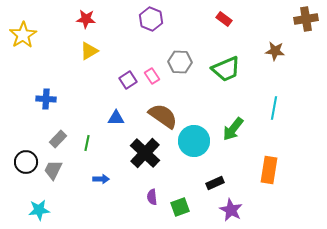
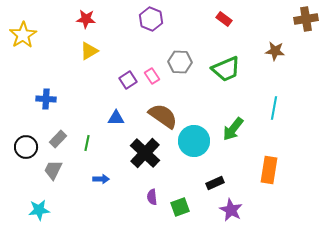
black circle: moved 15 px up
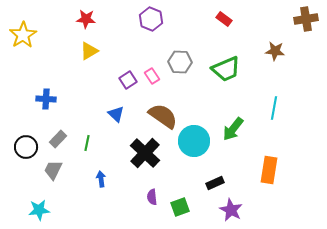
blue triangle: moved 4 px up; rotated 42 degrees clockwise
blue arrow: rotated 98 degrees counterclockwise
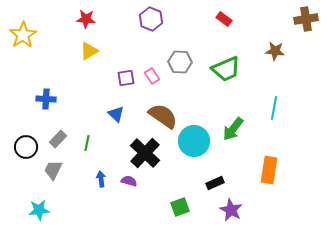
purple square: moved 2 px left, 2 px up; rotated 24 degrees clockwise
purple semicircle: moved 23 px left, 16 px up; rotated 112 degrees clockwise
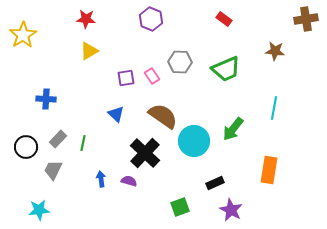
green line: moved 4 px left
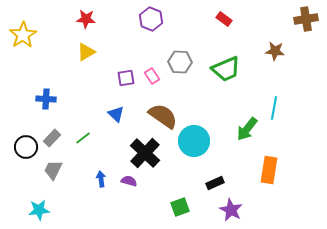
yellow triangle: moved 3 px left, 1 px down
green arrow: moved 14 px right
gray rectangle: moved 6 px left, 1 px up
green line: moved 5 px up; rotated 42 degrees clockwise
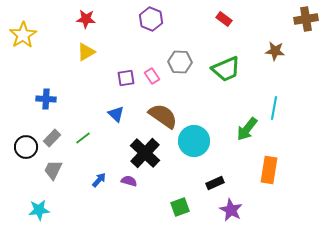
blue arrow: moved 2 px left, 1 px down; rotated 49 degrees clockwise
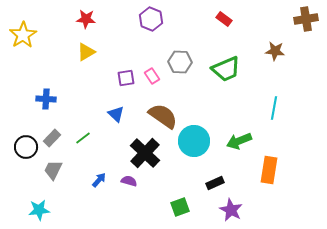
green arrow: moved 8 px left, 12 px down; rotated 30 degrees clockwise
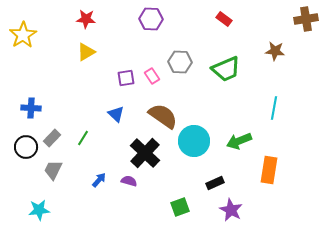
purple hexagon: rotated 20 degrees counterclockwise
blue cross: moved 15 px left, 9 px down
green line: rotated 21 degrees counterclockwise
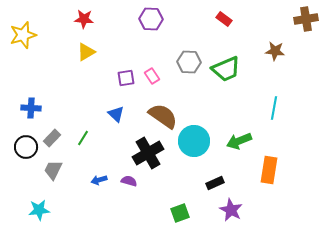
red star: moved 2 px left
yellow star: rotated 16 degrees clockwise
gray hexagon: moved 9 px right
black cross: moved 3 px right; rotated 16 degrees clockwise
blue arrow: rotated 147 degrees counterclockwise
green square: moved 6 px down
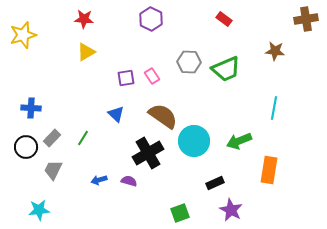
purple hexagon: rotated 25 degrees clockwise
